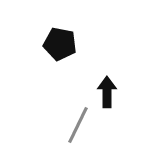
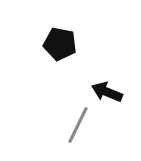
black arrow: rotated 68 degrees counterclockwise
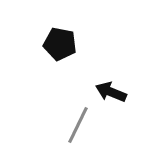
black arrow: moved 4 px right
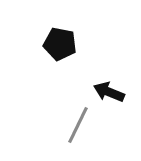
black arrow: moved 2 px left
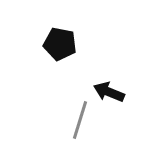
gray line: moved 2 px right, 5 px up; rotated 9 degrees counterclockwise
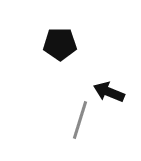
black pentagon: rotated 12 degrees counterclockwise
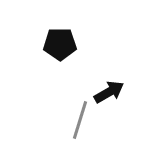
black arrow: rotated 128 degrees clockwise
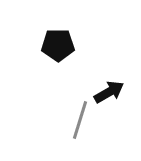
black pentagon: moved 2 px left, 1 px down
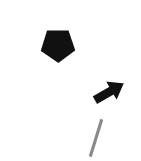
gray line: moved 16 px right, 18 px down
